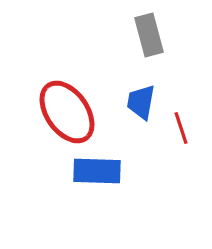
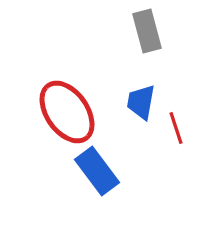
gray rectangle: moved 2 px left, 4 px up
red line: moved 5 px left
blue rectangle: rotated 51 degrees clockwise
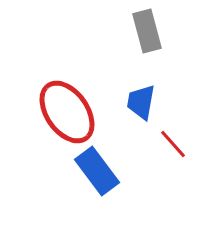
red line: moved 3 px left, 16 px down; rotated 24 degrees counterclockwise
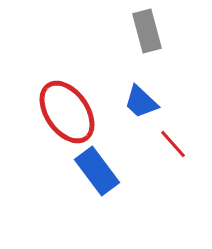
blue trapezoid: rotated 57 degrees counterclockwise
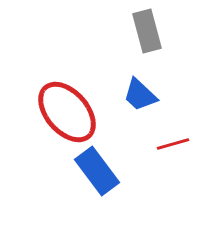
blue trapezoid: moved 1 px left, 7 px up
red ellipse: rotated 6 degrees counterclockwise
red line: rotated 64 degrees counterclockwise
